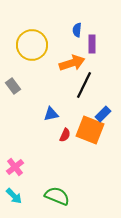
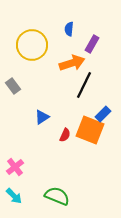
blue semicircle: moved 8 px left, 1 px up
purple rectangle: rotated 30 degrees clockwise
blue triangle: moved 9 px left, 3 px down; rotated 21 degrees counterclockwise
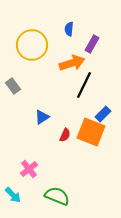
orange square: moved 1 px right, 2 px down
pink cross: moved 14 px right, 2 px down
cyan arrow: moved 1 px left, 1 px up
